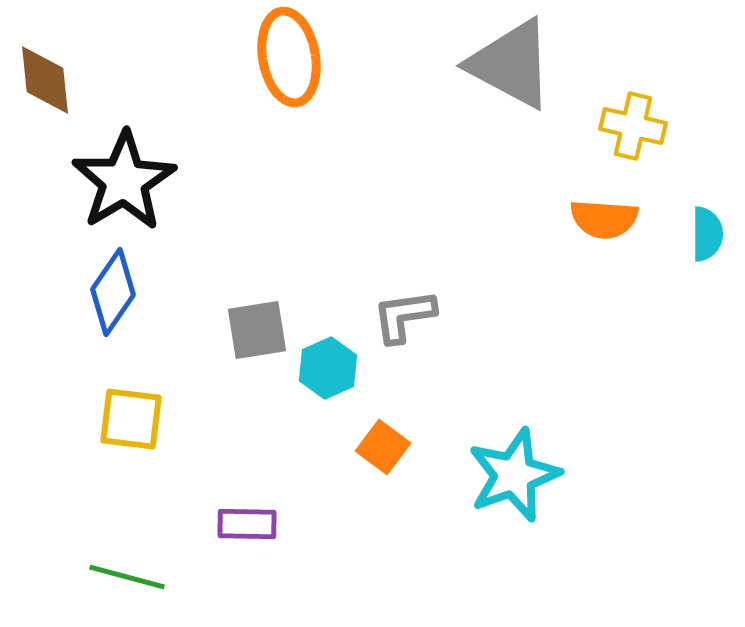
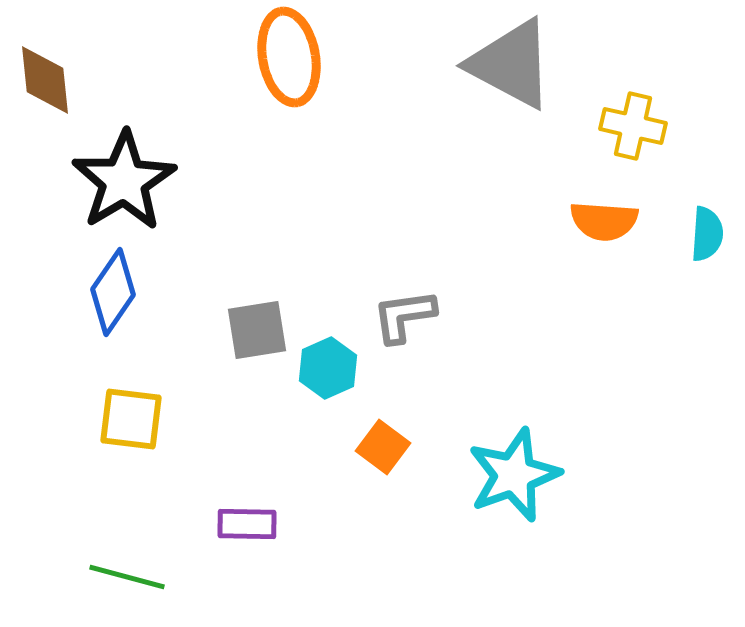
orange semicircle: moved 2 px down
cyan semicircle: rotated 4 degrees clockwise
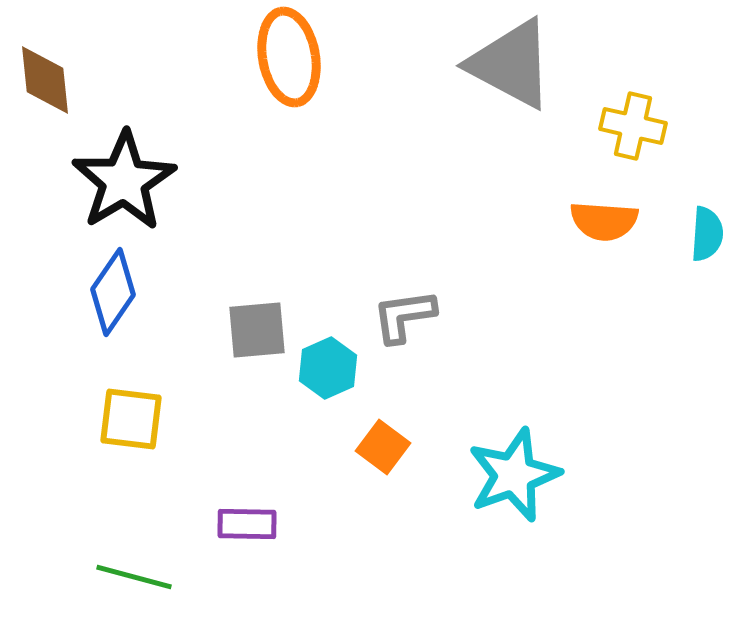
gray square: rotated 4 degrees clockwise
green line: moved 7 px right
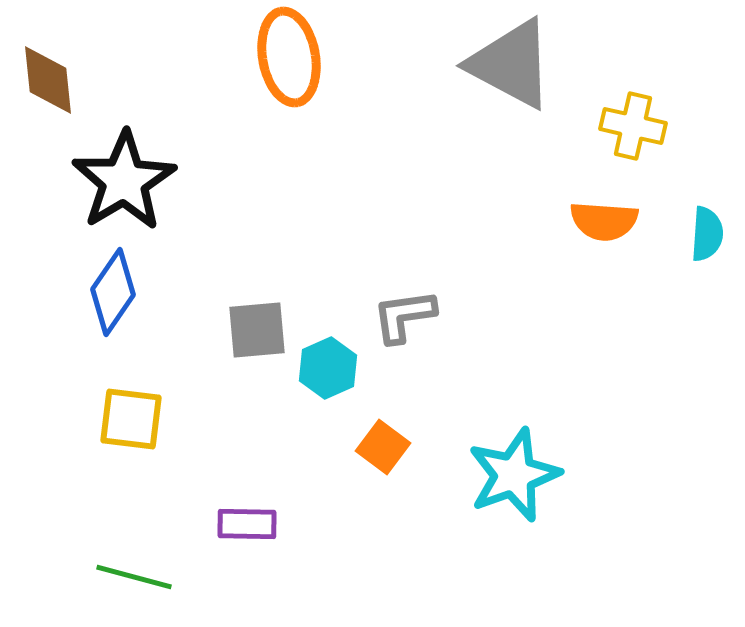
brown diamond: moved 3 px right
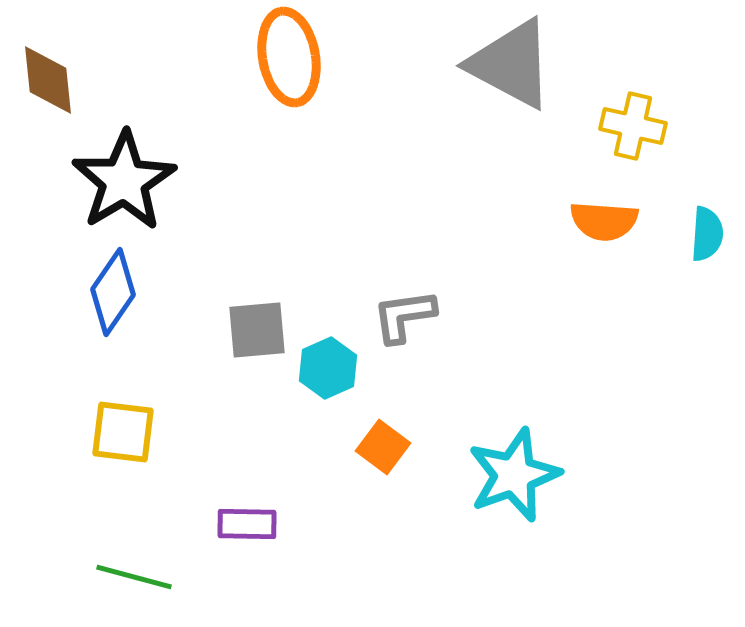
yellow square: moved 8 px left, 13 px down
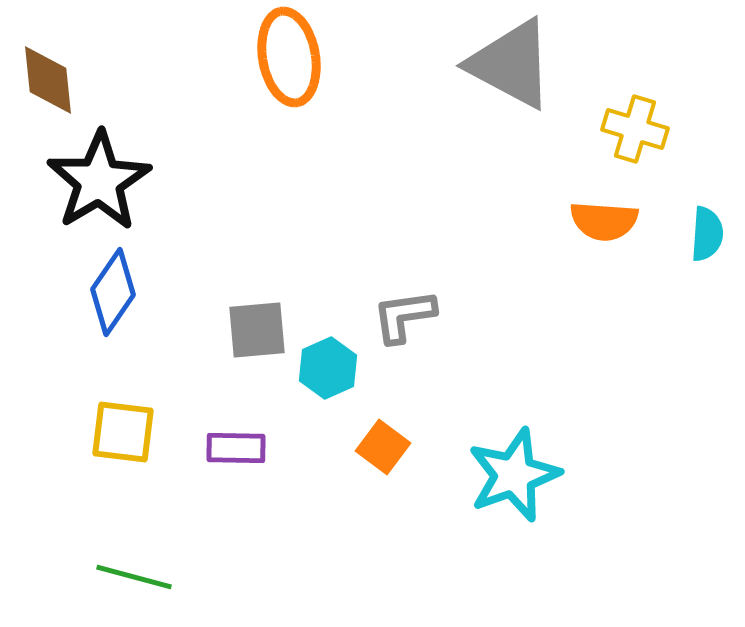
yellow cross: moved 2 px right, 3 px down; rotated 4 degrees clockwise
black star: moved 25 px left
purple rectangle: moved 11 px left, 76 px up
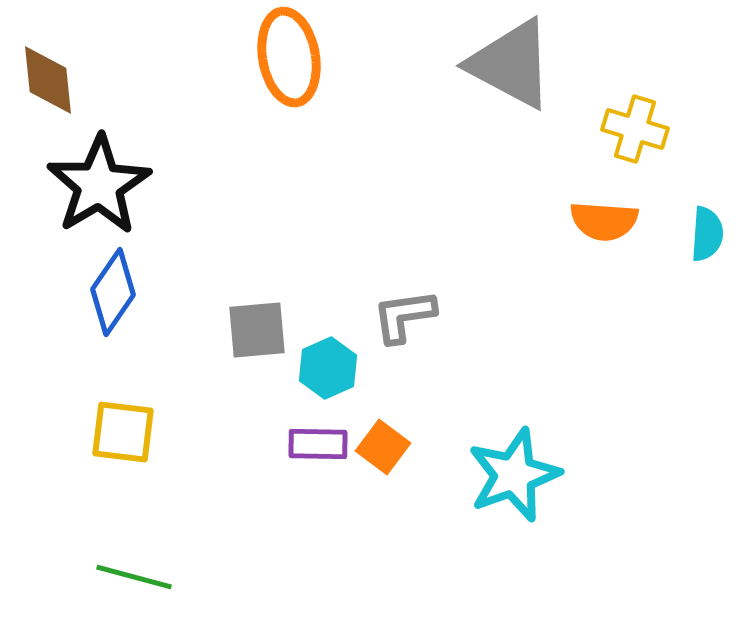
black star: moved 4 px down
purple rectangle: moved 82 px right, 4 px up
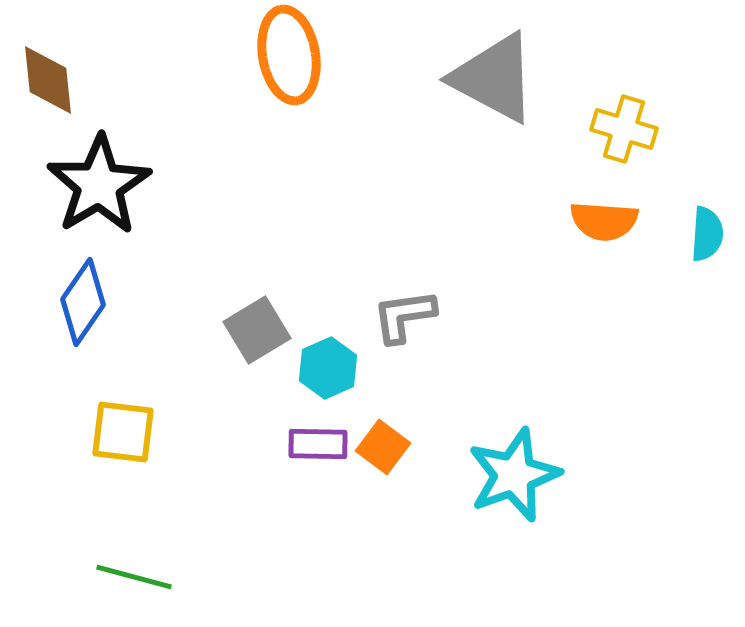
orange ellipse: moved 2 px up
gray triangle: moved 17 px left, 14 px down
yellow cross: moved 11 px left
blue diamond: moved 30 px left, 10 px down
gray square: rotated 26 degrees counterclockwise
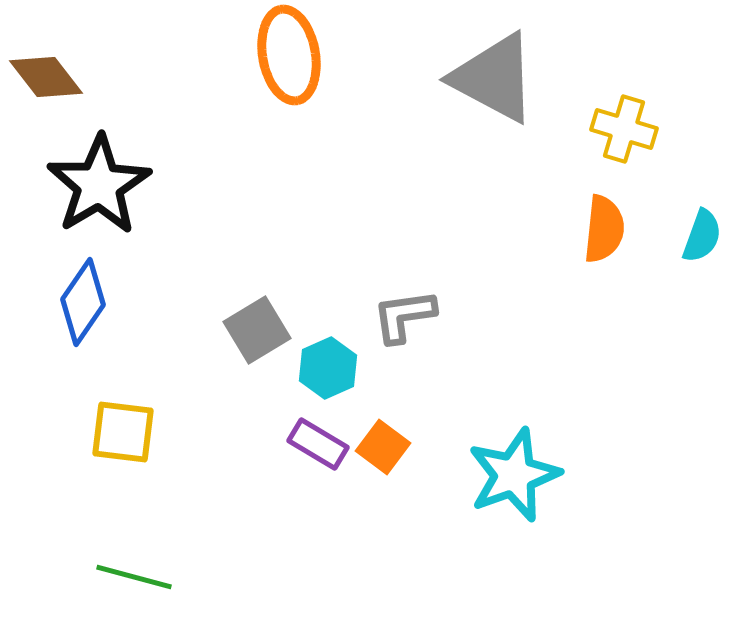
brown diamond: moved 2 px left, 3 px up; rotated 32 degrees counterclockwise
orange semicircle: moved 8 px down; rotated 88 degrees counterclockwise
cyan semicircle: moved 5 px left, 2 px down; rotated 16 degrees clockwise
purple rectangle: rotated 30 degrees clockwise
